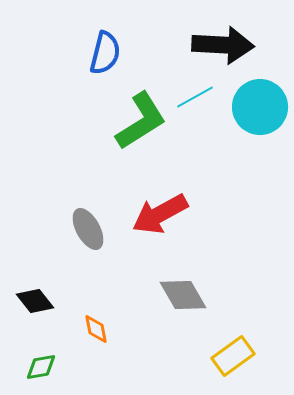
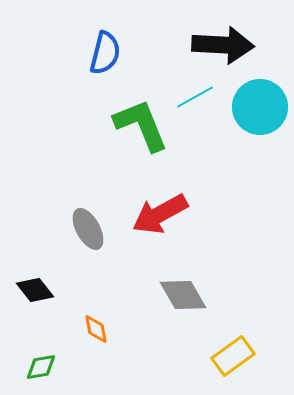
green L-shape: moved 4 px down; rotated 80 degrees counterclockwise
black diamond: moved 11 px up
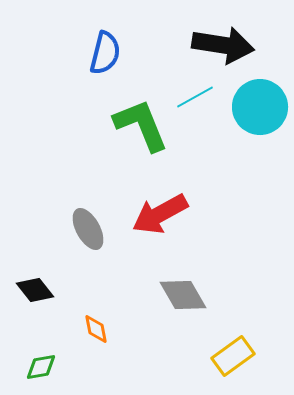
black arrow: rotated 6 degrees clockwise
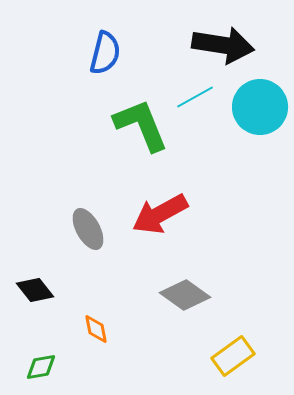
gray diamond: moved 2 px right; rotated 24 degrees counterclockwise
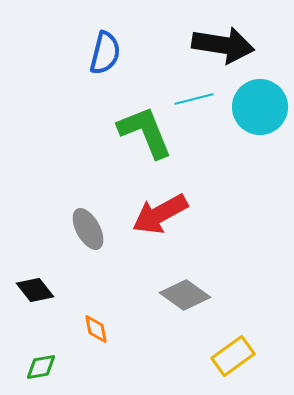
cyan line: moved 1 px left, 2 px down; rotated 15 degrees clockwise
green L-shape: moved 4 px right, 7 px down
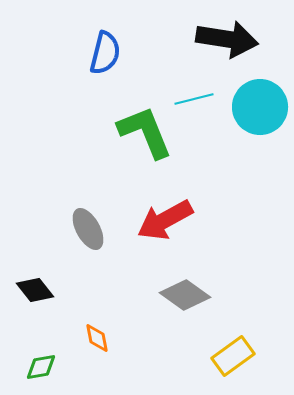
black arrow: moved 4 px right, 6 px up
red arrow: moved 5 px right, 6 px down
orange diamond: moved 1 px right, 9 px down
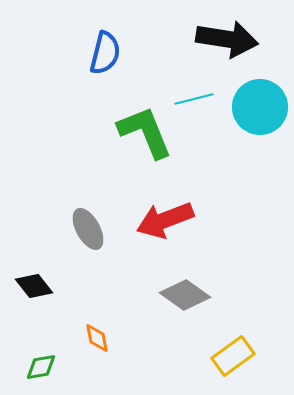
red arrow: rotated 8 degrees clockwise
black diamond: moved 1 px left, 4 px up
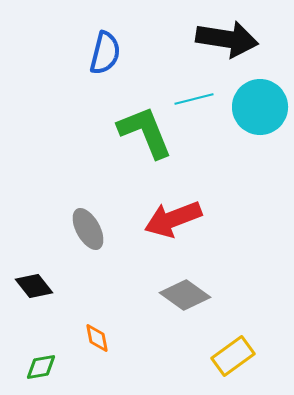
red arrow: moved 8 px right, 1 px up
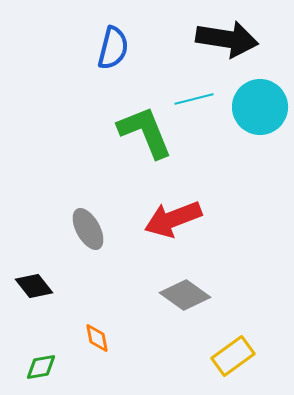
blue semicircle: moved 8 px right, 5 px up
